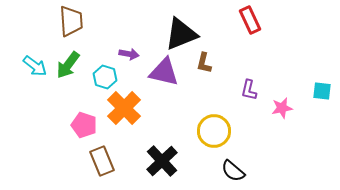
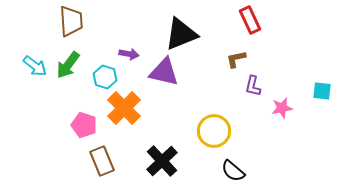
brown L-shape: moved 32 px right, 4 px up; rotated 65 degrees clockwise
purple L-shape: moved 4 px right, 4 px up
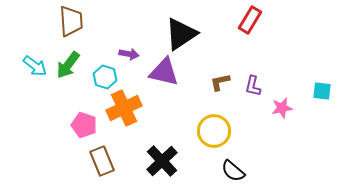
red rectangle: rotated 56 degrees clockwise
black triangle: rotated 12 degrees counterclockwise
brown L-shape: moved 16 px left, 23 px down
orange cross: rotated 20 degrees clockwise
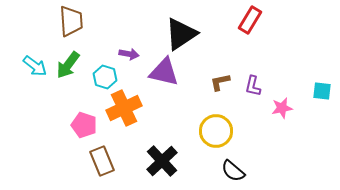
yellow circle: moved 2 px right
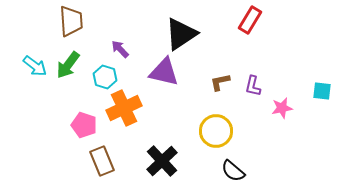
purple arrow: moved 9 px left, 5 px up; rotated 144 degrees counterclockwise
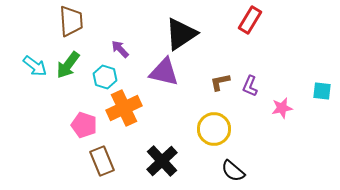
purple L-shape: moved 3 px left; rotated 10 degrees clockwise
yellow circle: moved 2 px left, 2 px up
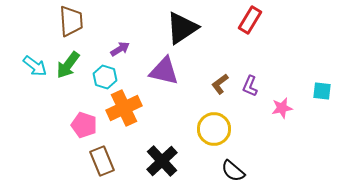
black triangle: moved 1 px right, 6 px up
purple arrow: rotated 102 degrees clockwise
purple triangle: moved 1 px up
brown L-shape: moved 2 px down; rotated 25 degrees counterclockwise
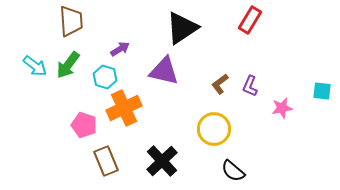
brown rectangle: moved 4 px right
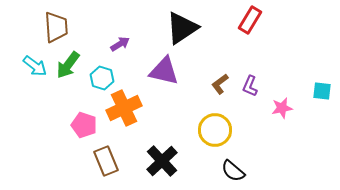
brown trapezoid: moved 15 px left, 6 px down
purple arrow: moved 5 px up
cyan hexagon: moved 3 px left, 1 px down
yellow circle: moved 1 px right, 1 px down
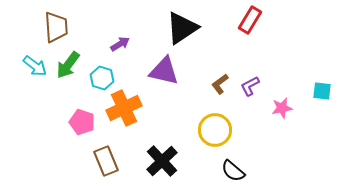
purple L-shape: rotated 40 degrees clockwise
pink pentagon: moved 2 px left, 3 px up
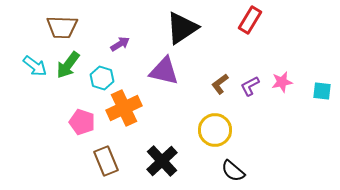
brown trapezoid: moved 6 px right; rotated 96 degrees clockwise
pink star: moved 26 px up
